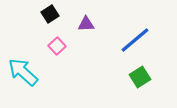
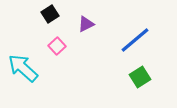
purple triangle: rotated 24 degrees counterclockwise
cyan arrow: moved 4 px up
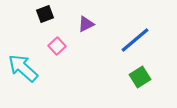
black square: moved 5 px left; rotated 12 degrees clockwise
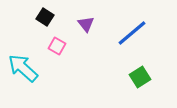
black square: moved 3 px down; rotated 36 degrees counterclockwise
purple triangle: rotated 42 degrees counterclockwise
blue line: moved 3 px left, 7 px up
pink square: rotated 18 degrees counterclockwise
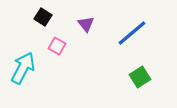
black square: moved 2 px left
cyan arrow: rotated 76 degrees clockwise
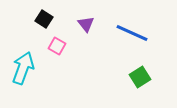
black square: moved 1 px right, 2 px down
blue line: rotated 64 degrees clockwise
cyan arrow: rotated 8 degrees counterclockwise
